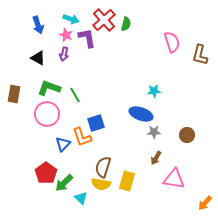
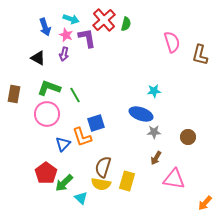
blue arrow: moved 7 px right, 2 px down
brown circle: moved 1 px right, 2 px down
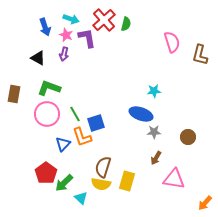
green line: moved 19 px down
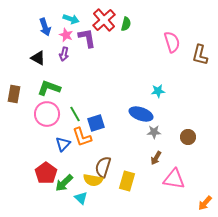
cyan star: moved 4 px right
yellow semicircle: moved 8 px left, 4 px up
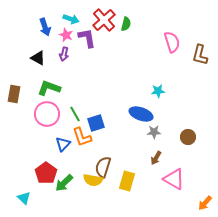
pink triangle: rotated 20 degrees clockwise
cyan triangle: moved 57 px left
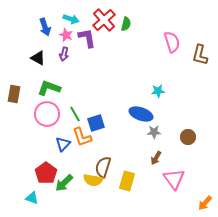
pink triangle: rotated 25 degrees clockwise
cyan triangle: moved 8 px right; rotated 24 degrees counterclockwise
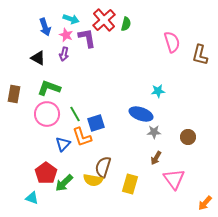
yellow rectangle: moved 3 px right, 3 px down
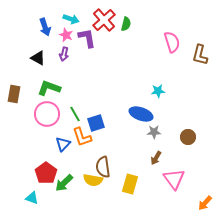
brown semicircle: rotated 25 degrees counterclockwise
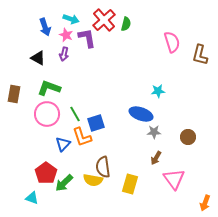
orange arrow: rotated 21 degrees counterclockwise
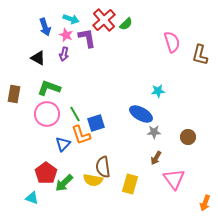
green semicircle: rotated 32 degrees clockwise
blue ellipse: rotated 10 degrees clockwise
orange L-shape: moved 1 px left, 2 px up
